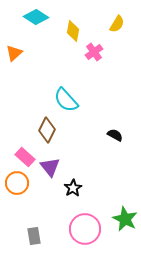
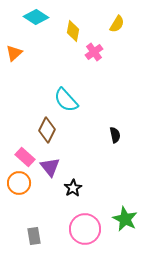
black semicircle: rotated 49 degrees clockwise
orange circle: moved 2 px right
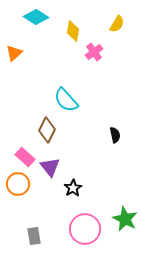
orange circle: moved 1 px left, 1 px down
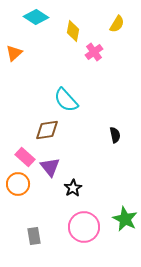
brown diamond: rotated 55 degrees clockwise
pink circle: moved 1 px left, 2 px up
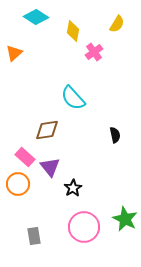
cyan semicircle: moved 7 px right, 2 px up
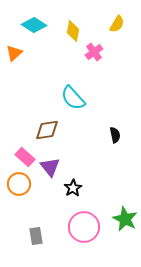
cyan diamond: moved 2 px left, 8 px down
orange circle: moved 1 px right
gray rectangle: moved 2 px right
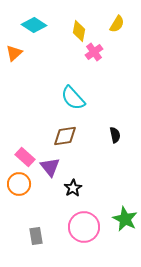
yellow diamond: moved 6 px right
brown diamond: moved 18 px right, 6 px down
